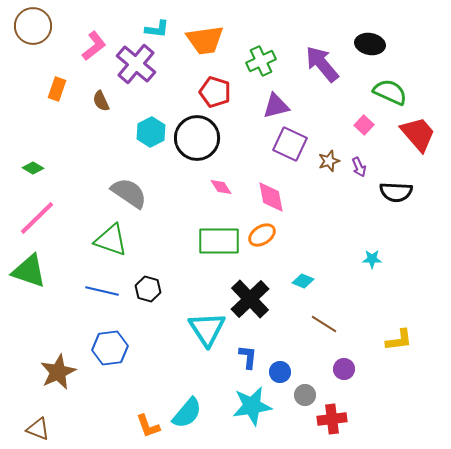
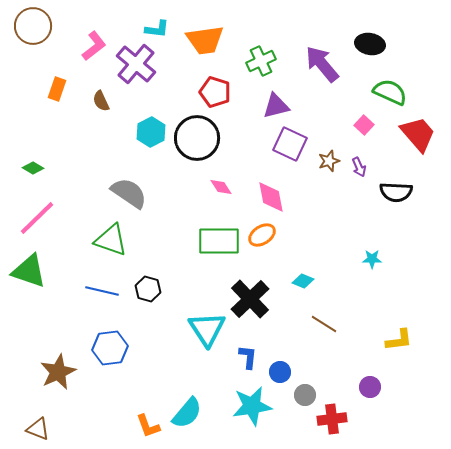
purple circle at (344, 369): moved 26 px right, 18 px down
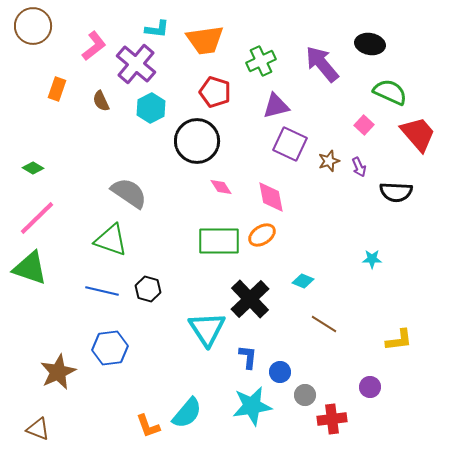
cyan hexagon at (151, 132): moved 24 px up
black circle at (197, 138): moved 3 px down
green triangle at (29, 271): moved 1 px right, 3 px up
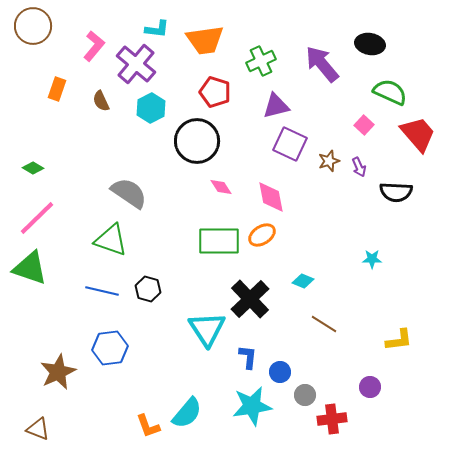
pink L-shape at (94, 46): rotated 12 degrees counterclockwise
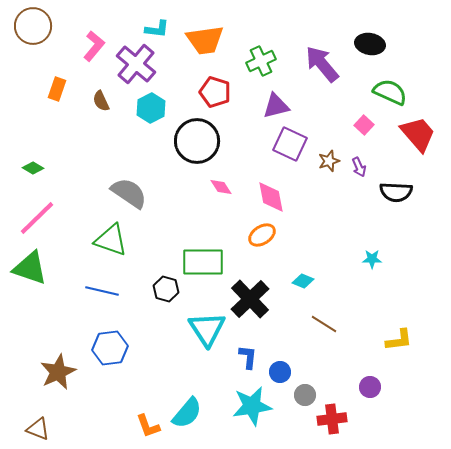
green rectangle at (219, 241): moved 16 px left, 21 px down
black hexagon at (148, 289): moved 18 px right
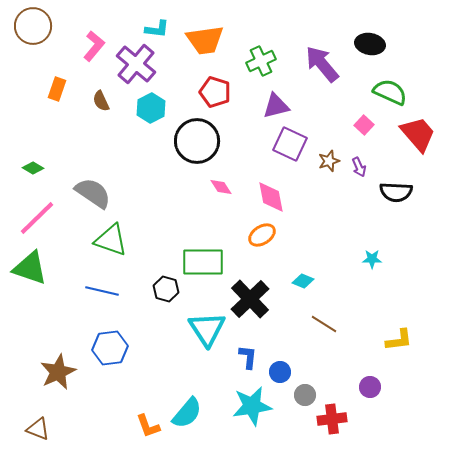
gray semicircle at (129, 193): moved 36 px left
